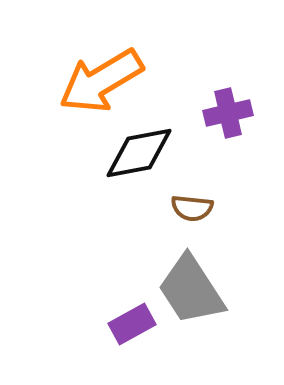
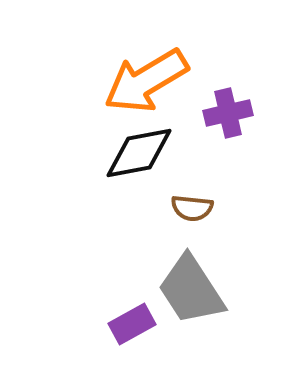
orange arrow: moved 45 px right
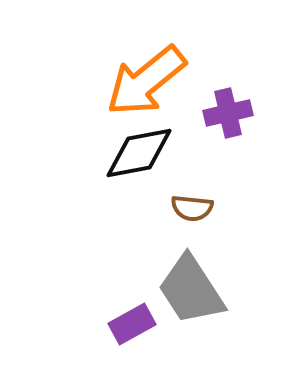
orange arrow: rotated 8 degrees counterclockwise
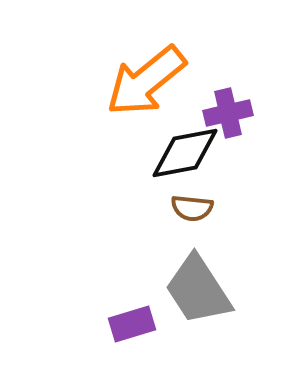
black diamond: moved 46 px right
gray trapezoid: moved 7 px right
purple rectangle: rotated 12 degrees clockwise
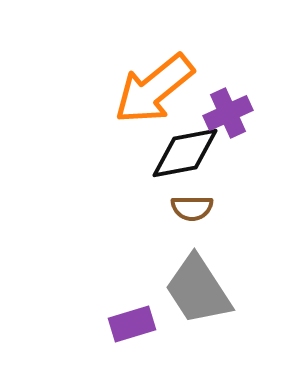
orange arrow: moved 8 px right, 8 px down
purple cross: rotated 12 degrees counterclockwise
brown semicircle: rotated 6 degrees counterclockwise
